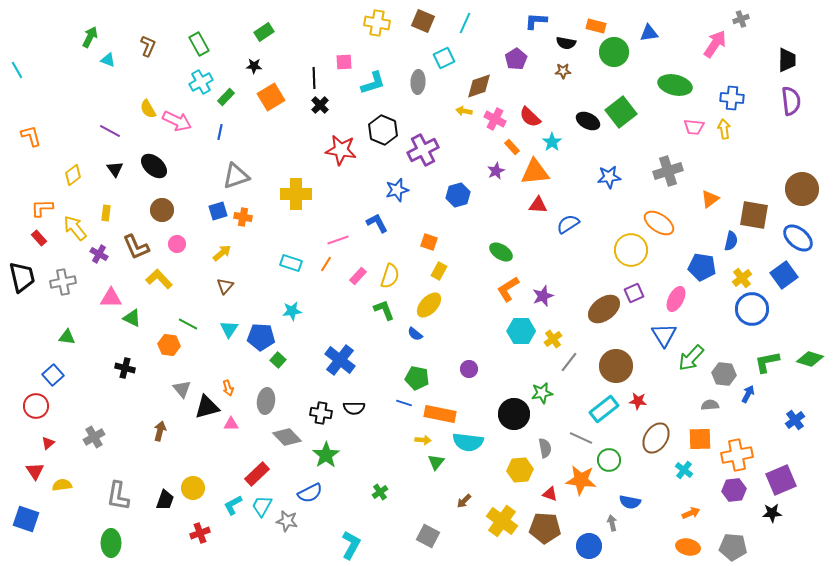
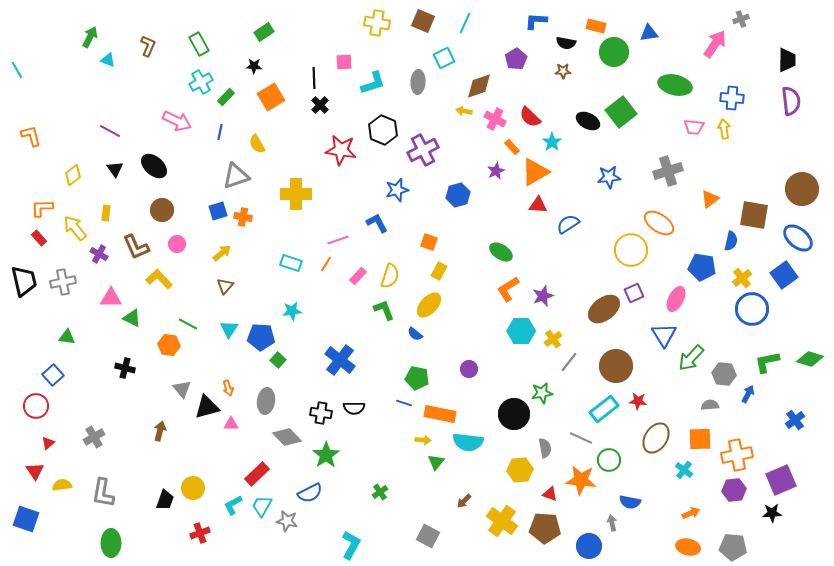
yellow semicircle at (148, 109): moved 109 px right, 35 px down
orange triangle at (535, 172): rotated 24 degrees counterclockwise
black trapezoid at (22, 277): moved 2 px right, 4 px down
gray L-shape at (118, 496): moved 15 px left, 3 px up
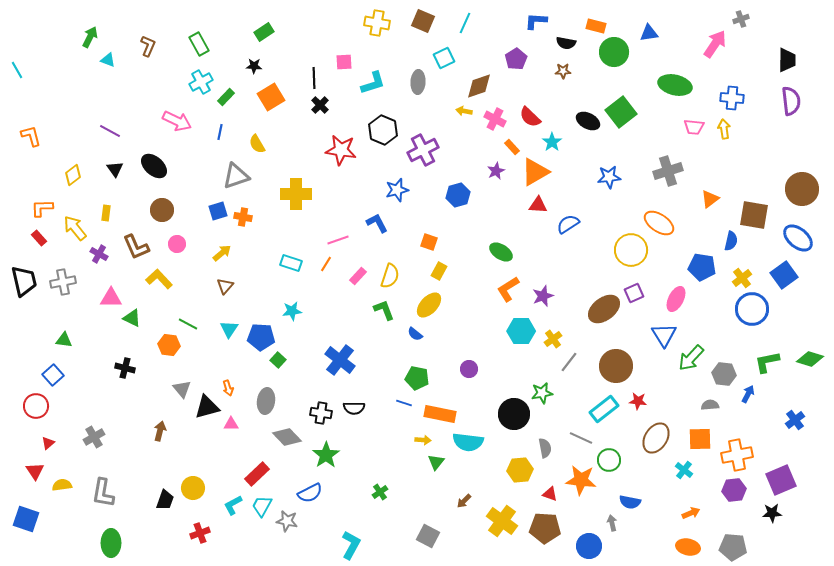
green triangle at (67, 337): moved 3 px left, 3 px down
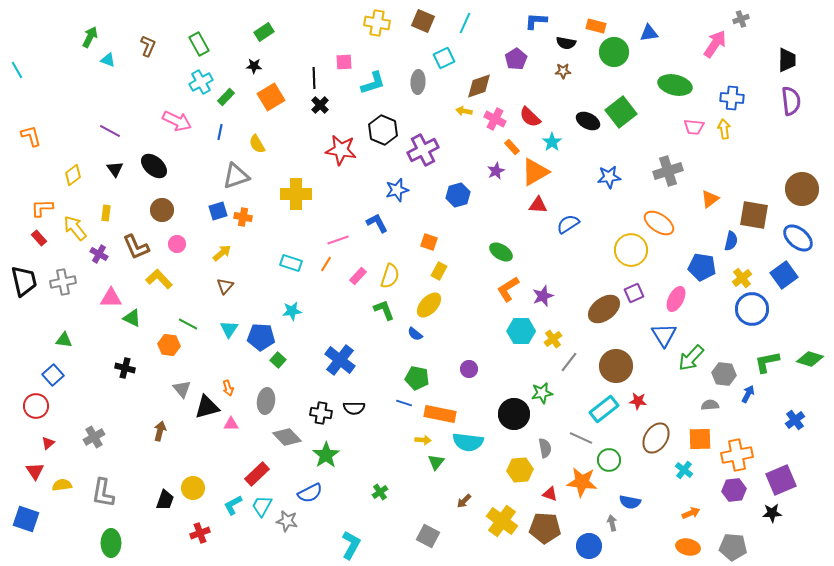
orange star at (581, 480): moved 1 px right, 2 px down
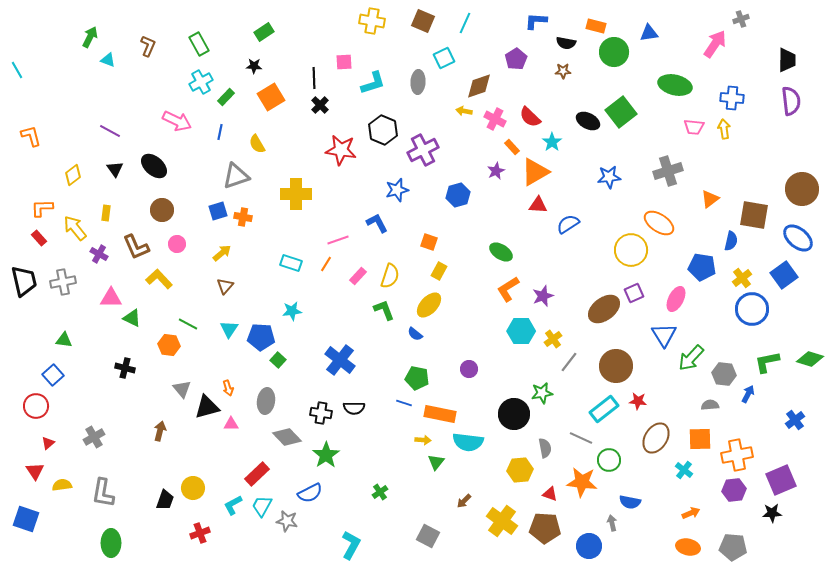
yellow cross at (377, 23): moved 5 px left, 2 px up
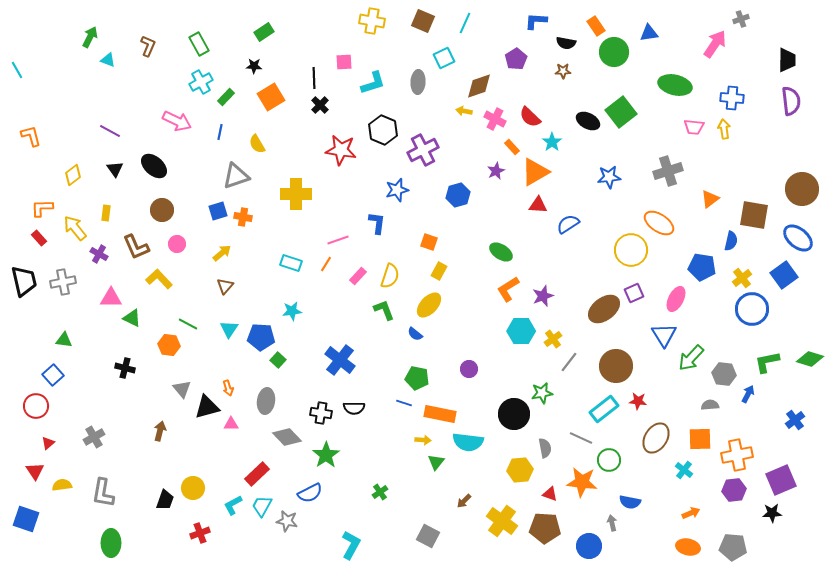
orange rectangle at (596, 26): rotated 42 degrees clockwise
blue L-shape at (377, 223): rotated 35 degrees clockwise
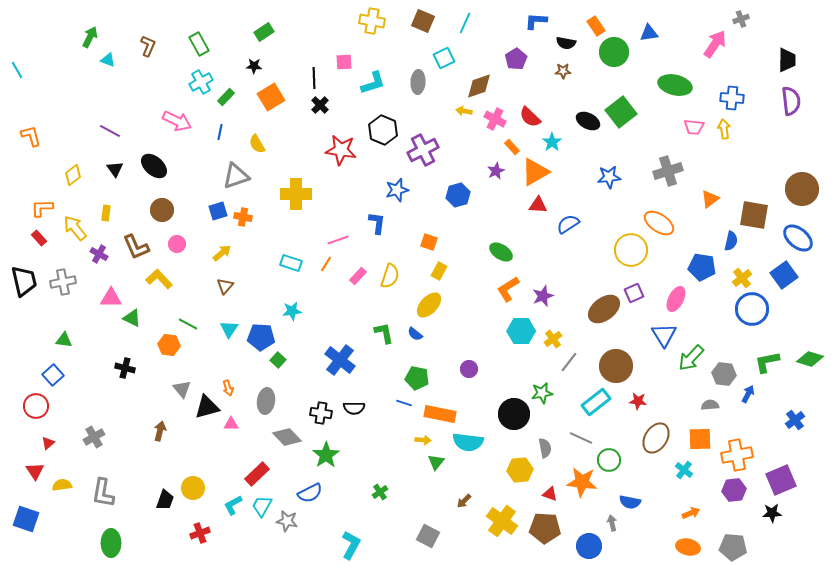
green L-shape at (384, 310): moved 23 px down; rotated 10 degrees clockwise
cyan rectangle at (604, 409): moved 8 px left, 7 px up
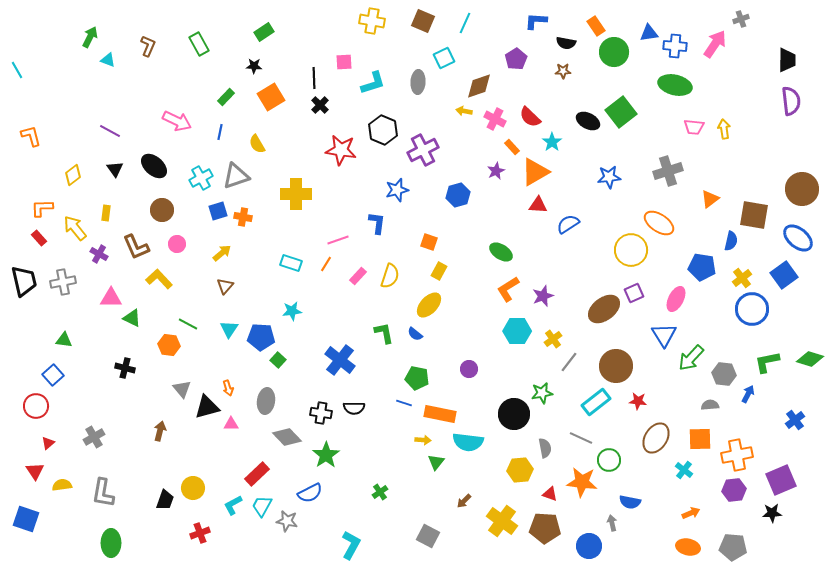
cyan cross at (201, 82): moved 96 px down
blue cross at (732, 98): moved 57 px left, 52 px up
cyan hexagon at (521, 331): moved 4 px left
